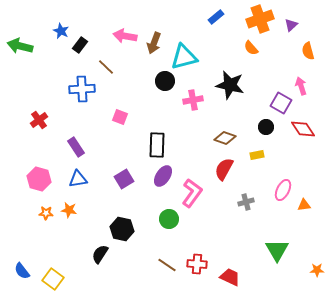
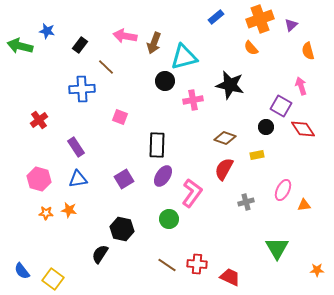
blue star at (61, 31): moved 14 px left; rotated 14 degrees counterclockwise
purple square at (281, 103): moved 3 px down
green triangle at (277, 250): moved 2 px up
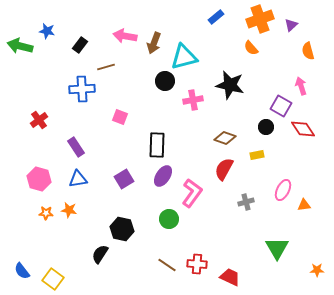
brown line at (106, 67): rotated 60 degrees counterclockwise
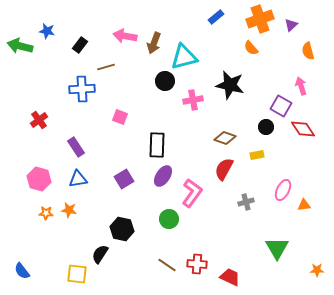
yellow square at (53, 279): moved 24 px right, 5 px up; rotated 30 degrees counterclockwise
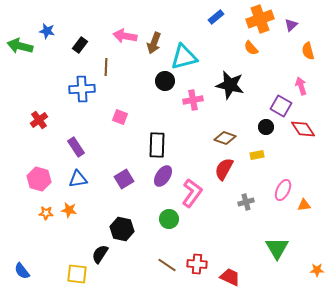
brown line at (106, 67): rotated 72 degrees counterclockwise
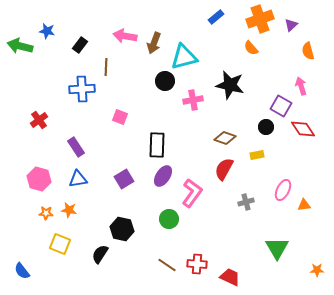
yellow square at (77, 274): moved 17 px left, 30 px up; rotated 15 degrees clockwise
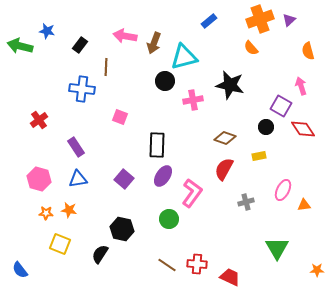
blue rectangle at (216, 17): moved 7 px left, 4 px down
purple triangle at (291, 25): moved 2 px left, 5 px up
blue cross at (82, 89): rotated 10 degrees clockwise
yellow rectangle at (257, 155): moved 2 px right, 1 px down
purple square at (124, 179): rotated 18 degrees counterclockwise
blue semicircle at (22, 271): moved 2 px left, 1 px up
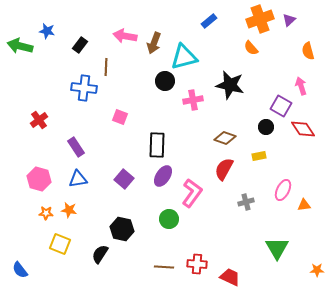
blue cross at (82, 89): moved 2 px right, 1 px up
brown line at (167, 265): moved 3 px left, 2 px down; rotated 30 degrees counterclockwise
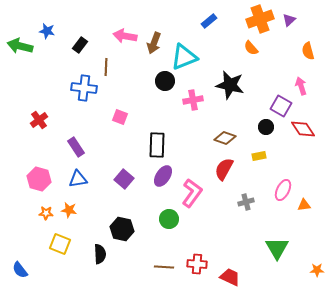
cyan triangle at (184, 57): rotated 8 degrees counterclockwise
black semicircle at (100, 254): rotated 144 degrees clockwise
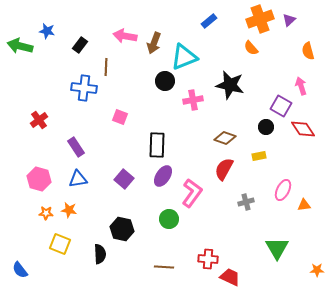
red cross at (197, 264): moved 11 px right, 5 px up
